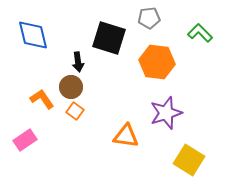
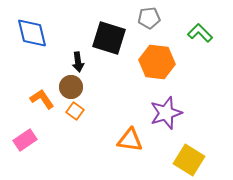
blue diamond: moved 1 px left, 2 px up
orange triangle: moved 4 px right, 4 px down
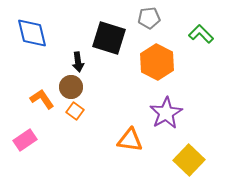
green L-shape: moved 1 px right, 1 px down
orange hexagon: rotated 20 degrees clockwise
purple star: rotated 12 degrees counterclockwise
yellow square: rotated 12 degrees clockwise
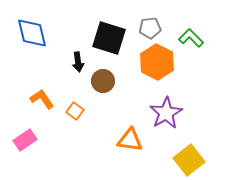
gray pentagon: moved 1 px right, 10 px down
green L-shape: moved 10 px left, 4 px down
brown circle: moved 32 px right, 6 px up
yellow square: rotated 8 degrees clockwise
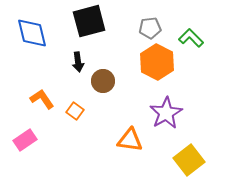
black square: moved 20 px left, 17 px up; rotated 32 degrees counterclockwise
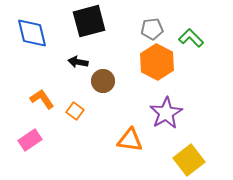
gray pentagon: moved 2 px right, 1 px down
black arrow: rotated 108 degrees clockwise
pink rectangle: moved 5 px right
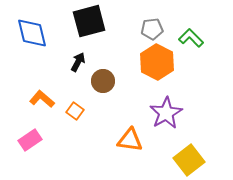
black arrow: rotated 108 degrees clockwise
orange L-shape: rotated 15 degrees counterclockwise
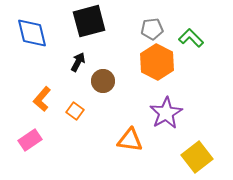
orange L-shape: rotated 90 degrees counterclockwise
yellow square: moved 8 px right, 3 px up
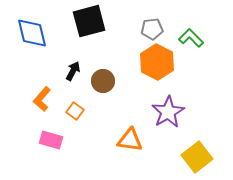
black arrow: moved 5 px left, 9 px down
purple star: moved 2 px right, 1 px up
pink rectangle: moved 21 px right; rotated 50 degrees clockwise
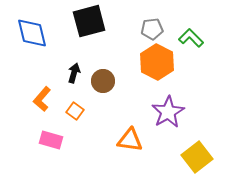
black arrow: moved 1 px right, 2 px down; rotated 12 degrees counterclockwise
